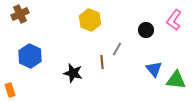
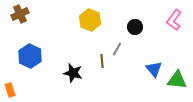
black circle: moved 11 px left, 3 px up
brown line: moved 1 px up
green triangle: moved 1 px right
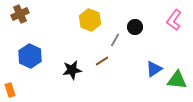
gray line: moved 2 px left, 9 px up
brown line: rotated 64 degrees clockwise
blue triangle: rotated 36 degrees clockwise
black star: moved 1 px left, 3 px up; rotated 24 degrees counterclockwise
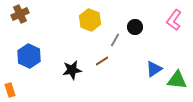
blue hexagon: moved 1 px left
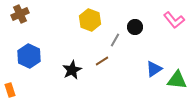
pink L-shape: rotated 75 degrees counterclockwise
black star: rotated 18 degrees counterclockwise
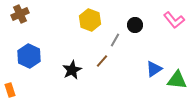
black circle: moved 2 px up
brown line: rotated 16 degrees counterclockwise
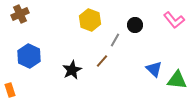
blue triangle: rotated 42 degrees counterclockwise
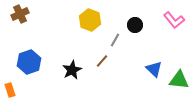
blue hexagon: moved 6 px down; rotated 15 degrees clockwise
green triangle: moved 2 px right
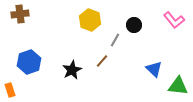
brown cross: rotated 18 degrees clockwise
black circle: moved 1 px left
green triangle: moved 1 px left, 6 px down
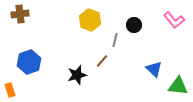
gray line: rotated 16 degrees counterclockwise
black star: moved 5 px right, 5 px down; rotated 12 degrees clockwise
